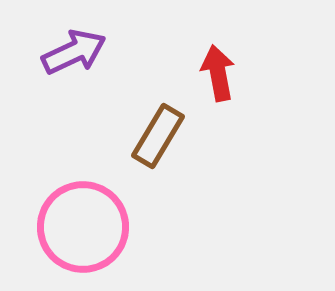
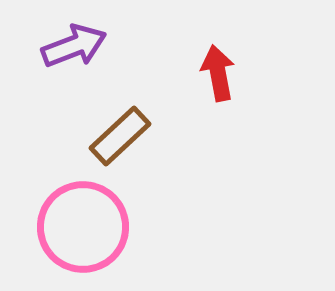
purple arrow: moved 6 px up; rotated 4 degrees clockwise
brown rectangle: moved 38 px left; rotated 16 degrees clockwise
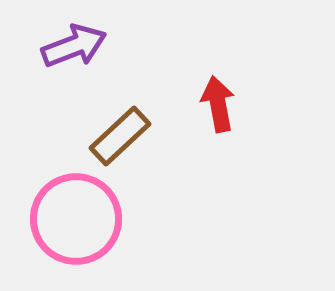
red arrow: moved 31 px down
pink circle: moved 7 px left, 8 px up
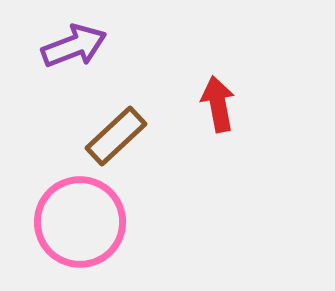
brown rectangle: moved 4 px left
pink circle: moved 4 px right, 3 px down
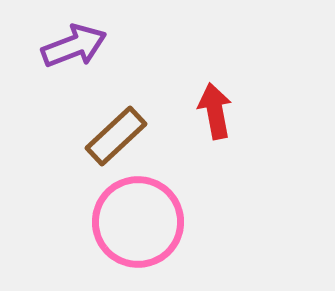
red arrow: moved 3 px left, 7 px down
pink circle: moved 58 px right
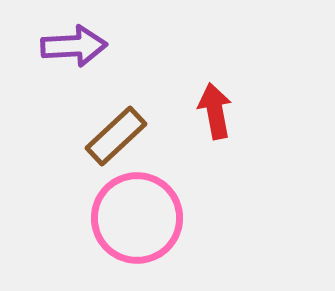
purple arrow: rotated 18 degrees clockwise
pink circle: moved 1 px left, 4 px up
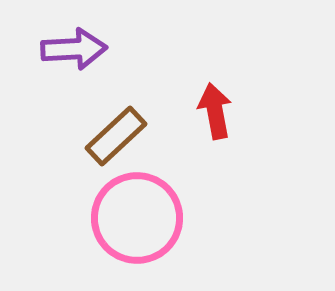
purple arrow: moved 3 px down
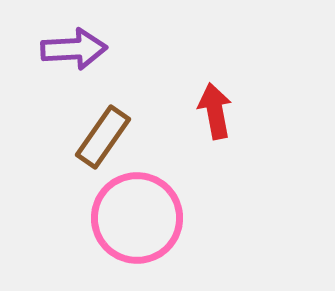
brown rectangle: moved 13 px left, 1 px down; rotated 12 degrees counterclockwise
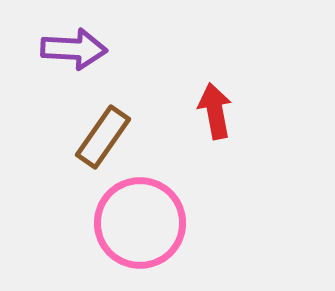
purple arrow: rotated 6 degrees clockwise
pink circle: moved 3 px right, 5 px down
